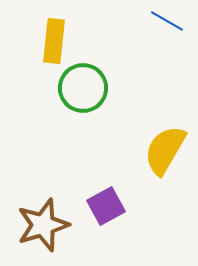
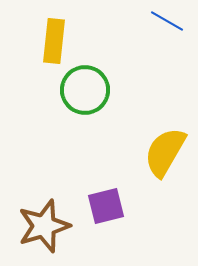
green circle: moved 2 px right, 2 px down
yellow semicircle: moved 2 px down
purple square: rotated 15 degrees clockwise
brown star: moved 1 px right, 1 px down
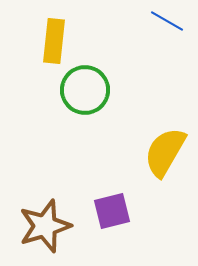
purple square: moved 6 px right, 5 px down
brown star: moved 1 px right
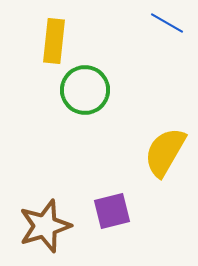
blue line: moved 2 px down
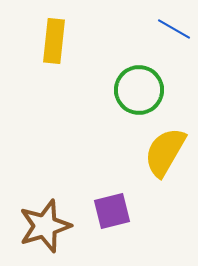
blue line: moved 7 px right, 6 px down
green circle: moved 54 px right
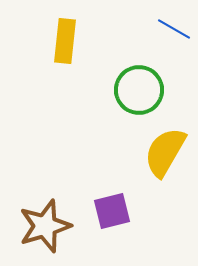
yellow rectangle: moved 11 px right
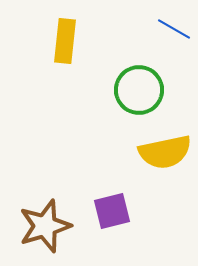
yellow semicircle: rotated 132 degrees counterclockwise
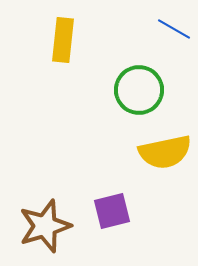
yellow rectangle: moved 2 px left, 1 px up
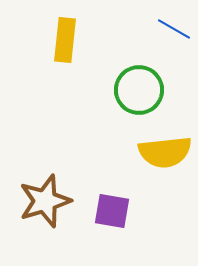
yellow rectangle: moved 2 px right
yellow semicircle: rotated 6 degrees clockwise
purple square: rotated 24 degrees clockwise
brown star: moved 25 px up
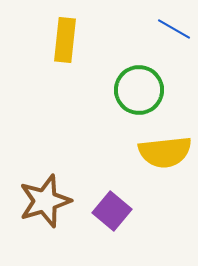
purple square: rotated 30 degrees clockwise
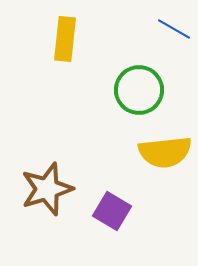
yellow rectangle: moved 1 px up
brown star: moved 2 px right, 12 px up
purple square: rotated 9 degrees counterclockwise
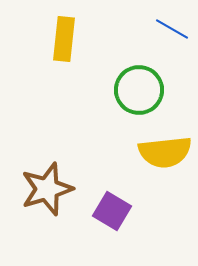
blue line: moved 2 px left
yellow rectangle: moved 1 px left
